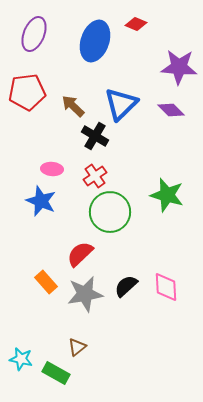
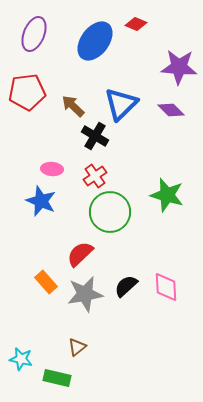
blue ellipse: rotated 18 degrees clockwise
green rectangle: moved 1 px right, 5 px down; rotated 16 degrees counterclockwise
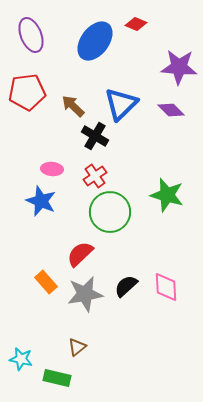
purple ellipse: moved 3 px left, 1 px down; rotated 44 degrees counterclockwise
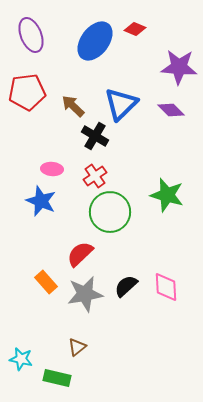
red diamond: moved 1 px left, 5 px down
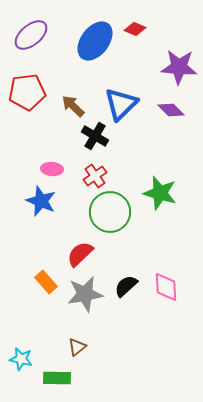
purple ellipse: rotated 72 degrees clockwise
green star: moved 7 px left, 2 px up
green rectangle: rotated 12 degrees counterclockwise
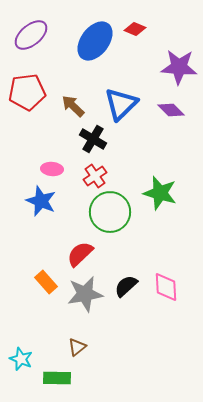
black cross: moved 2 px left, 3 px down
cyan star: rotated 10 degrees clockwise
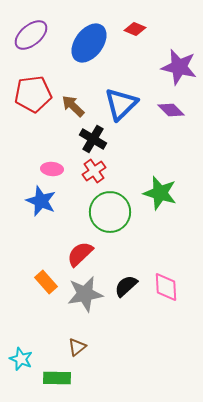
blue ellipse: moved 6 px left, 2 px down
purple star: rotated 9 degrees clockwise
red pentagon: moved 6 px right, 2 px down
red cross: moved 1 px left, 5 px up
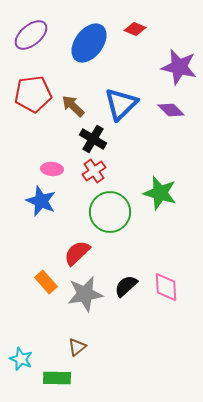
red semicircle: moved 3 px left, 1 px up
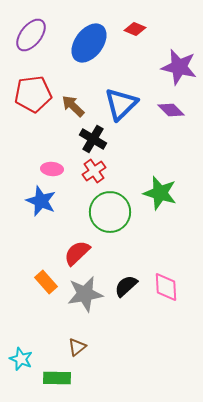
purple ellipse: rotated 12 degrees counterclockwise
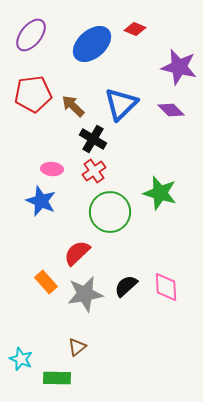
blue ellipse: moved 3 px right, 1 px down; rotated 12 degrees clockwise
